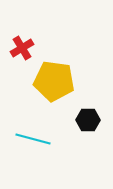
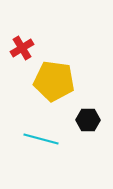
cyan line: moved 8 px right
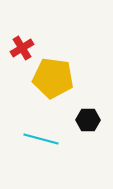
yellow pentagon: moved 1 px left, 3 px up
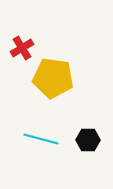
black hexagon: moved 20 px down
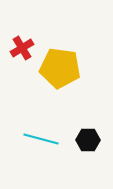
yellow pentagon: moved 7 px right, 10 px up
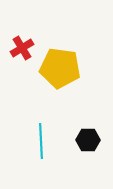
cyan line: moved 2 px down; rotated 72 degrees clockwise
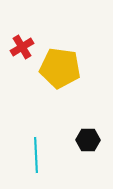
red cross: moved 1 px up
cyan line: moved 5 px left, 14 px down
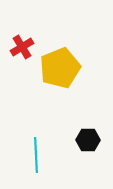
yellow pentagon: rotated 30 degrees counterclockwise
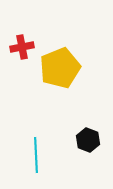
red cross: rotated 20 degrees clockwise
black hexagon: rotated 20 degrees clockwise
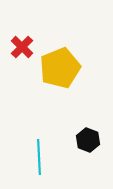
red cross: rotated 35 degrees counterclockwise
cyan line: moved 3 px right, 2 px down
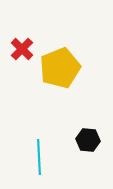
red cross: moved 2 px down
black hexagon: rotated 15 degrees counterclockwise
